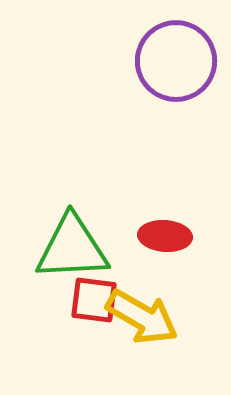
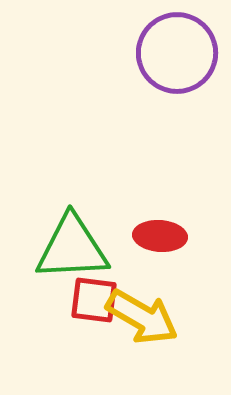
purple circle: moved 1 px right, 8 px up
red ellipse: moved 5 px left
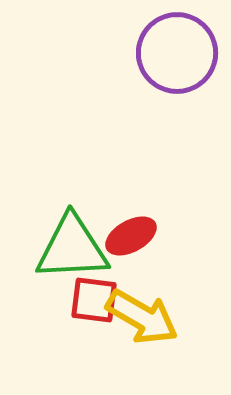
red ellipse: moved 29 px left; rotated 33 degrees counterclockwise
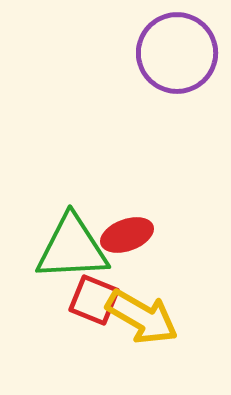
red ellipse: moved 4 px left, 1 px up; rotated 9 degrees clockwise
red square: rotated 15 degrees clockwise
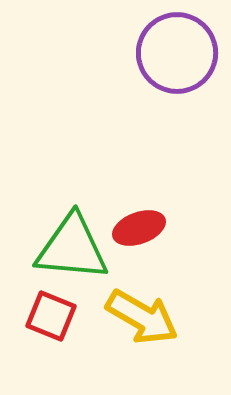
red ellipse: moved 12 px right, 7 px up
green triangle: rotated 8 degrees clockwise
red square: moved 43 px left, 16 px down
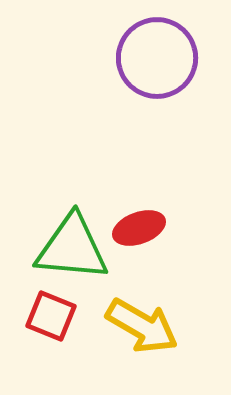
purple circle: moved 20 px left, 5 px down
yellow arrow: moved 9 px down
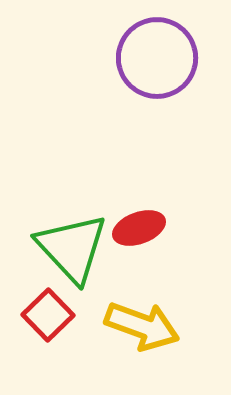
green triangle: rotated 42 degrees clockwise
red square: moved 3 px left, 1 px up; rotated 24 degrees clockwise
yellow arrow: rotated 10 degrees counterclockwise
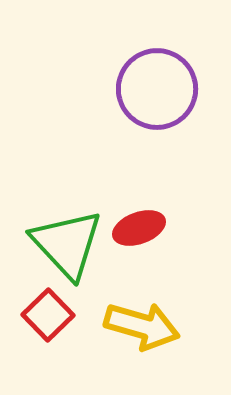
purple circle: moved 31 px down
green triangle: moved 5 px left, 4 px up
yellow arrow: rotated 4 degrees counterclockwise
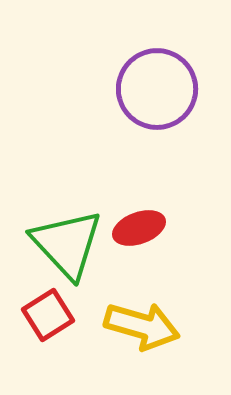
red square: rotated 12 degrees clockwise
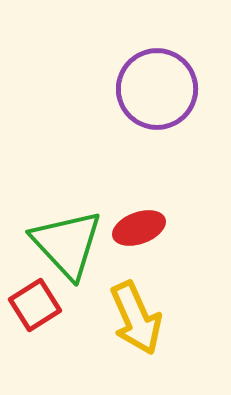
red square: moved 13 px left, 10 px up
yellow arrow: moved 6 px left, 8 px up; rotated 50 degrees clockwise
